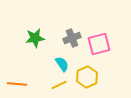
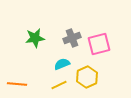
cyan semicircle: rotated 77 degrees counterclockwise
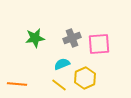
pink square: rotated 10 degrees clockwise
yellow hexagon: moved 2 px left, 1 px down
yellow line: rotated 63 degrees clockwise
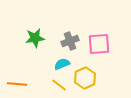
gray cross: moved 2 px left, 3 px down
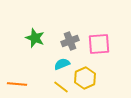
green star: rotated 30 degrees clockwise
yellow line: moved 2 px right, 2 px down
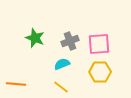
yellow hexagon: moved 15 px right, 6 px up; rotated 25 degrees clockwise
orange line: moved 1 px left
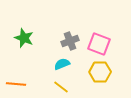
green star: moved 11 px left
pink square: rotated 25 degrees clockwise
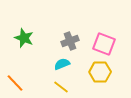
pink square: moved 5 px right
orange line: moved 1 px left, 1 px up; rotated 42 degrees clockwise
